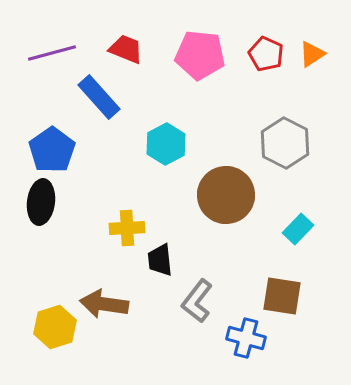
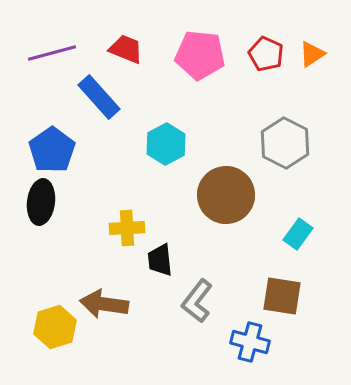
cyan rectangle: moved 5 px down; rotated 8 degrees counterclockwise
blue cross: moved 4 px right, 4 px down
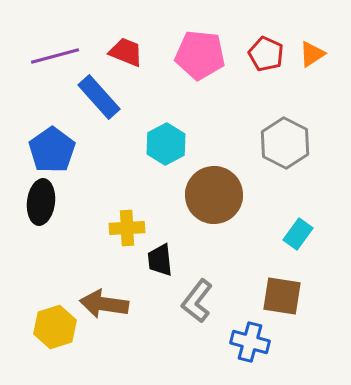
red trapezoid: moved 3 px down
purple line: moved 3 px right, 3 px down
brown circle: moved 12 px left
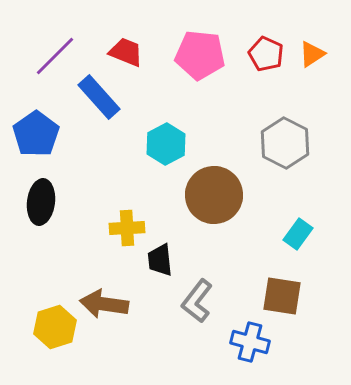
purple line: rotated 30 degrees counterclockwise
blue pentagon: moved 16 px left, 16 px up
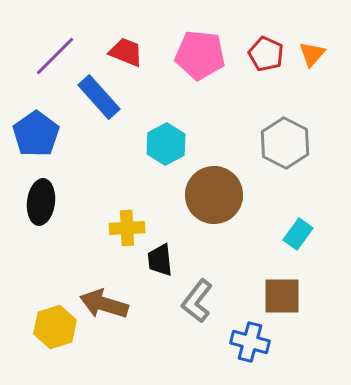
orange triangle: rotated 16 degrees counterclockwise
brown square: rotated 9 degrees counterclockwise
brown arrow: rotated 9 degrees clockwise
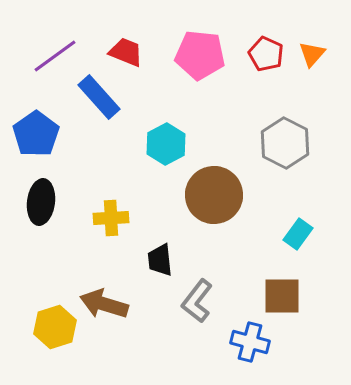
purple line: rotated 9 degrees clockwise
yellow cross: moved 16 px left, 10 px up
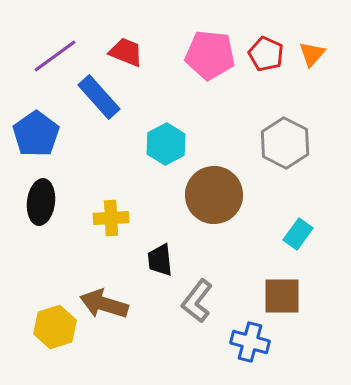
pink pentagon: moved 10 px right
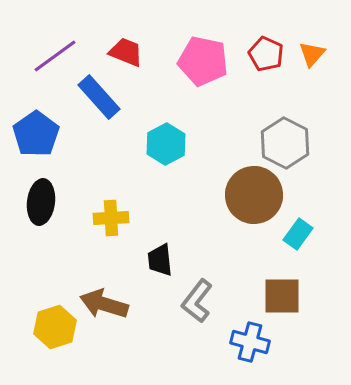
pink pentagon: moved 7 px left, 6 px down; rotated 6 degrees clockwise
brown circle: moved 40 px right
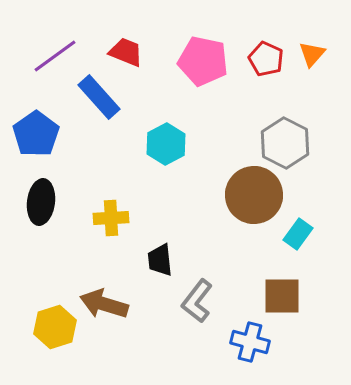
red pentagon: moved 5 px down
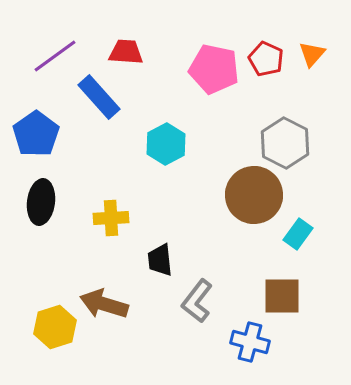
red trapezoid: rotated 18 degrees counterclockwise
pink pentagon: moved 11 px right, 8 px down
